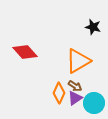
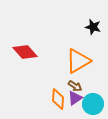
orange diamond: moved 1 px left, 6 px down; rotated 20 degrees counterclockwise
cyan circle: moved 1 px left, 1 px down
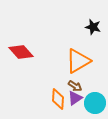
red diamond: moved 4 px left
cyan circle: moved 2 px right, 1 px up
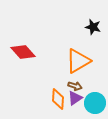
red diamond: moved 2 px right
brown arrow: rotated 16 degrees counterclockwise
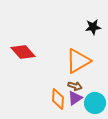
black star: rotated 21 degrees counterclockwise
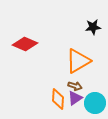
red diamond: moved 2 px right, 8 px up; rotated 25 degrees counterclockwise
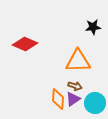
orange triangle: rotated 28 degrees clockwise
purple triangle: moved 2 px left, 1 px down
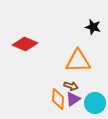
black star: rotated 21 degrees clockwise
brown arrow: moved 4 px left
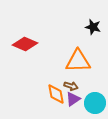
orange diamond: moved 2 px left, 5 px up; rotated 15 degrees counterclockwise
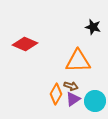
orange diamond: rotated 40 degrees clockwise
cyan circle: moved 2 px up
